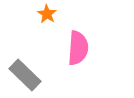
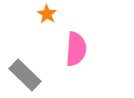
pink semicircle: moved 2 px left, 1 px down
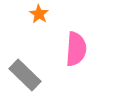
orange star: moved 8 px left
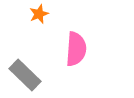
orange star: rotated 18 degrees clockwise
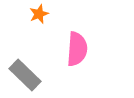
pink semicircle: moved 1 px right
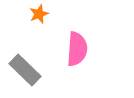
gray rectangle: moved 5 px up
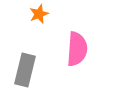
gray rectangle: rotated 60 degrees clockwise
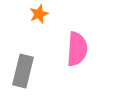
gray rectangle: moved 2 px left, 1 px down
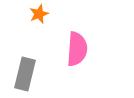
gray rectangle: moved 2 px right, 3 px down
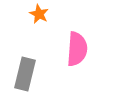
orange star: rotated 24 degrees counterclockwise
